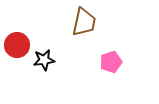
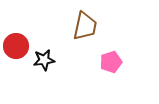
brown trapezoid: moved 1 px right, 4 px down
red circle: moved 1 px left, 1 px down
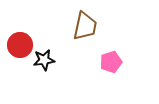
red circle: moved 4 px right, 1 px up
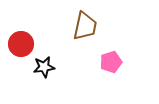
red circle: moved 1 px right, 1 px up
black star: moved 7 px down
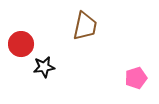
pink pentagon: moved 25 px right, 16 px down
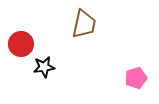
brown trapezoid: moved 1 px left, 2 px up
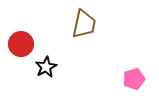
black star: moved 2 px right; rotated 20 degrees counterclockwise
pink pentagon: moved 2 px left, 1 px down
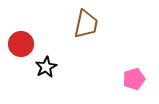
brown trapezoid: moved 2 px right
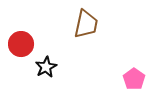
pink pentagon: rotated 20 degrees counterclockwise
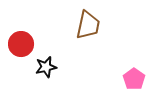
brown trapezoid: moved 2 px right, 1 px down
black star: rotated 15 degrees clockwise
